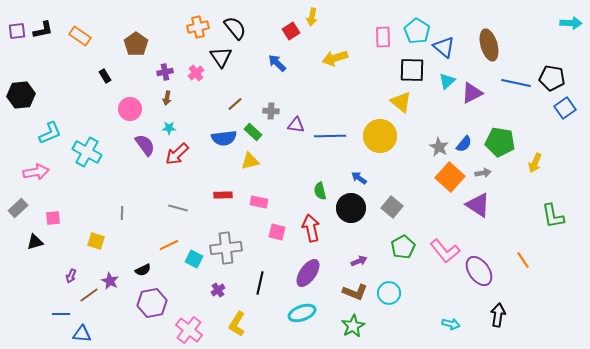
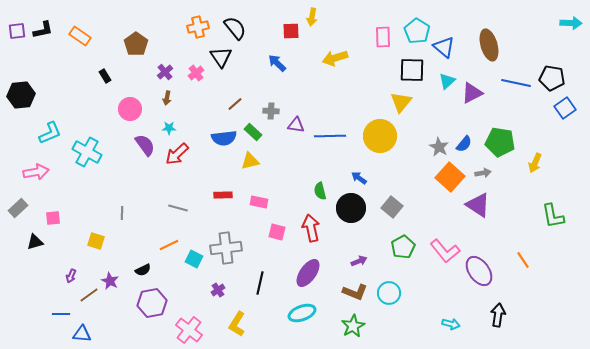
red square at (291, 31): rotated 30 degrees clockwise
purple cross at (165, 72): rotated 28 degrees counterclockwise
yellow triangle at (401, 102): rotated 30 degrees clockwise
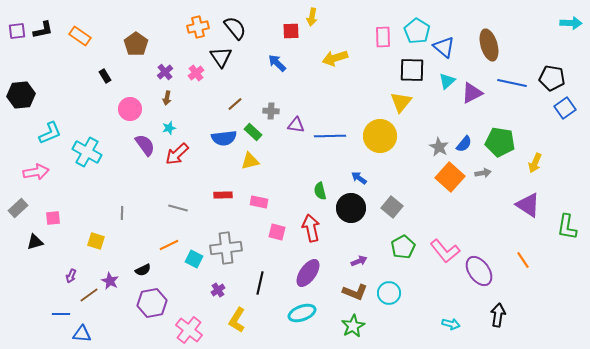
blue line at (516, 83): moved 4 px left
cyan star at (169, 128): rotated 16 degrees counterclockwise
purple triangle at (478, 205): moved 50 px right
green L-shape at (553, 216): moved 14 px right, 11 px down; rotated 20 degrees clockwise
yellow L-shape at (237, 324): moved 4 px up
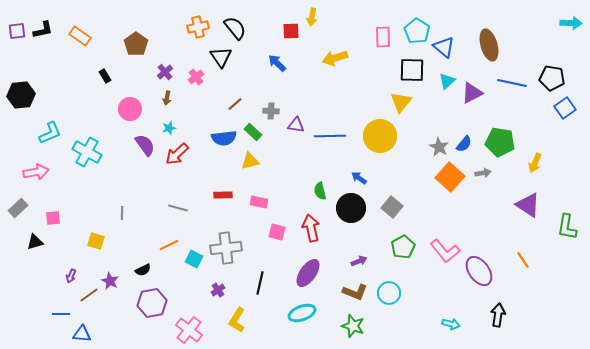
pink cross at (196, 73): moved 4 px down
green star at (353, 326): rotated 25 degrees counterclockwise
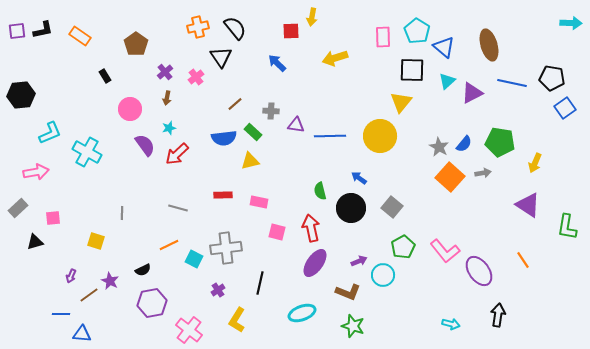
purple ellipse at (308, 273): moved 7 px right, 10 px up
brown L-shape at (355, 292): moved 7 px left
cyan circle at (389, 293): moved 6 px left, 18 px up
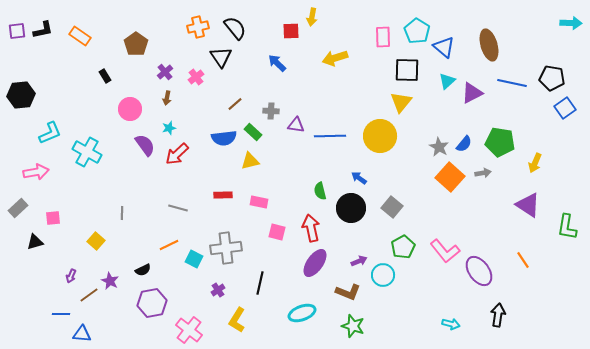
black square at (412, 70): moved 5 px left
yellow square at (96, 241): rotated 24 degrees clockwise
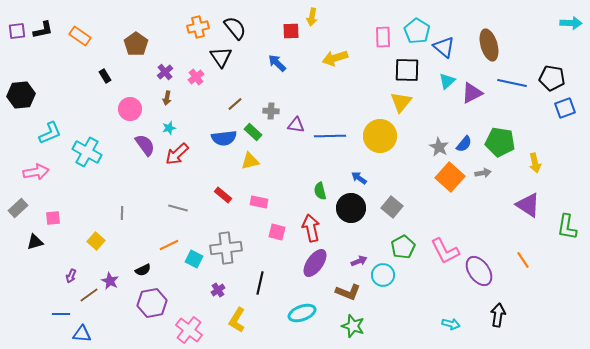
blue square at (565, 108): rotated 15 degrees clockwise
yellow arrow at (535, 163): rotated 36 degrees counterclockwise
red rectangle at (223, 195): rotated 42 degrees clockwise
pink L-shape at (445, 251): rotated 12 degrees clockwise
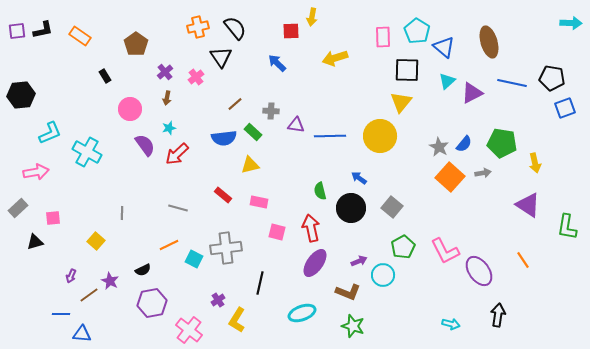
brown ellipse at (489, 45): moved 3 px up
green pentagon at (500, 142): moved 2 px right, 1 px down
yellow triangle at (250, 161): moved 4 px down
purple cross at (218, 290): moved 10 px down
